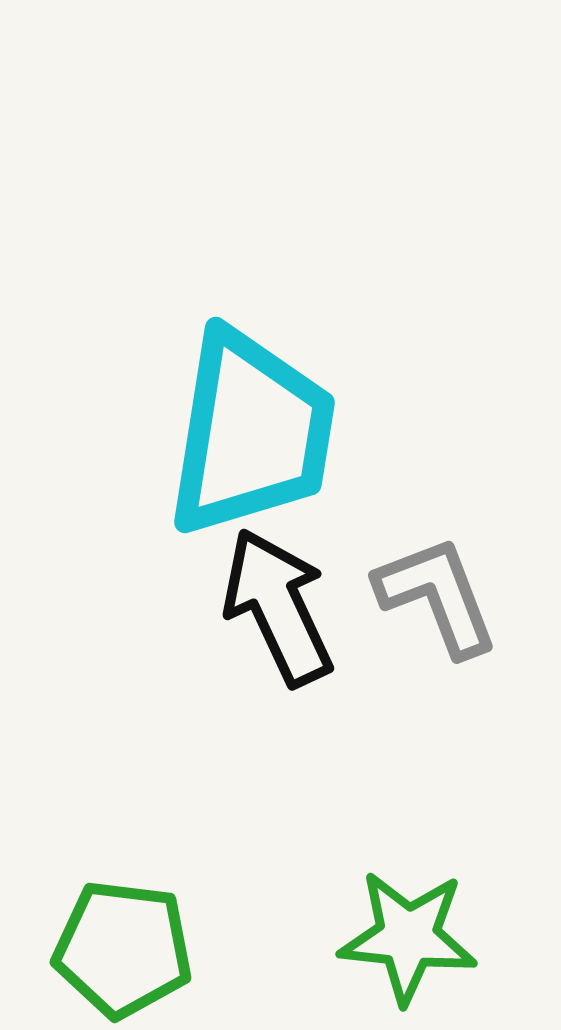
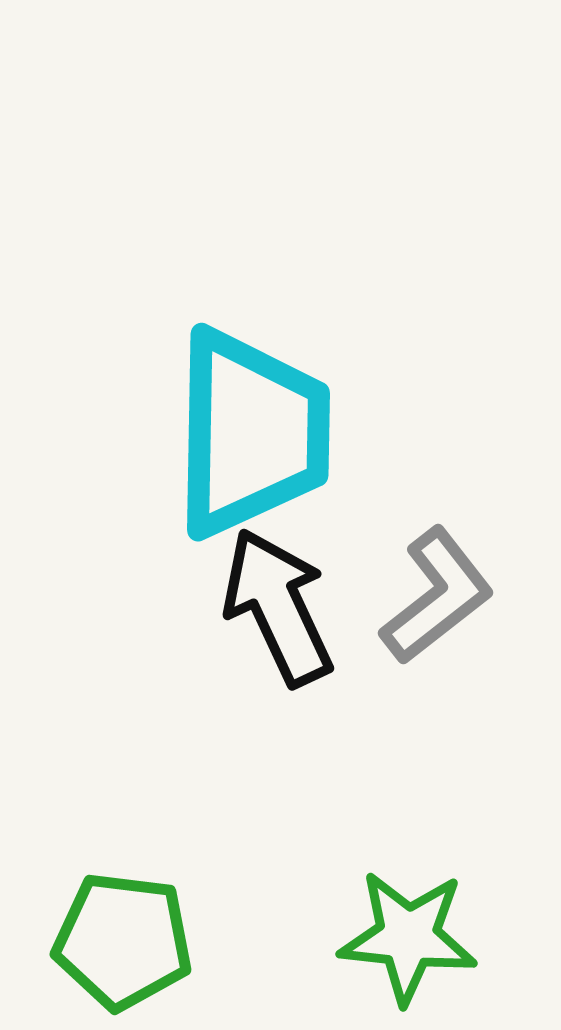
cyan trapezoid: rotated 8 degrees counterclockwise
gray L-shape: rotated 73 degrees clockwise
green pentagon: moved 8 px up
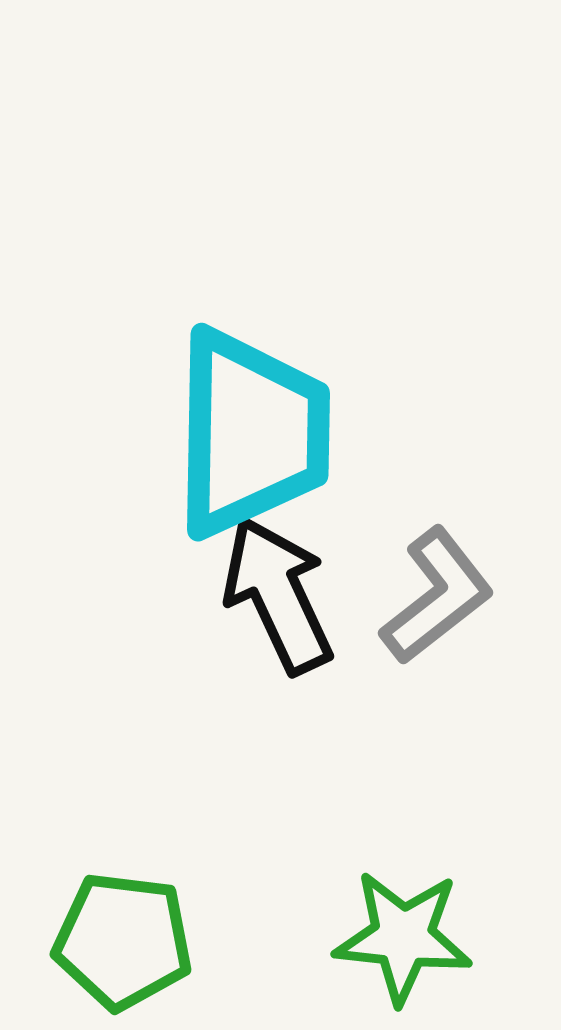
black arrow: moved 12 px up
green star: moved 5 px left
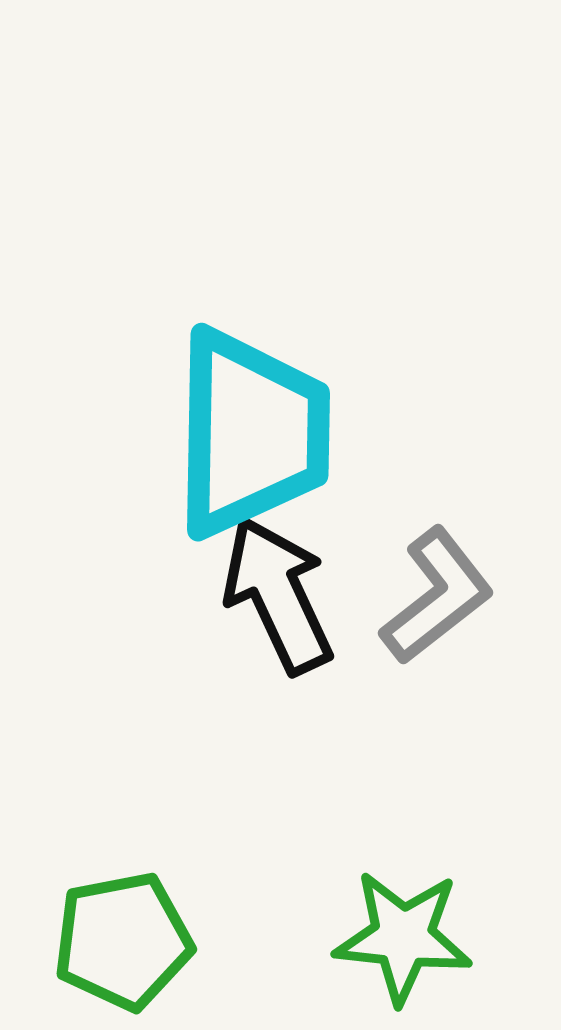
green pentagon: rotated 18 degrees counterclockwise
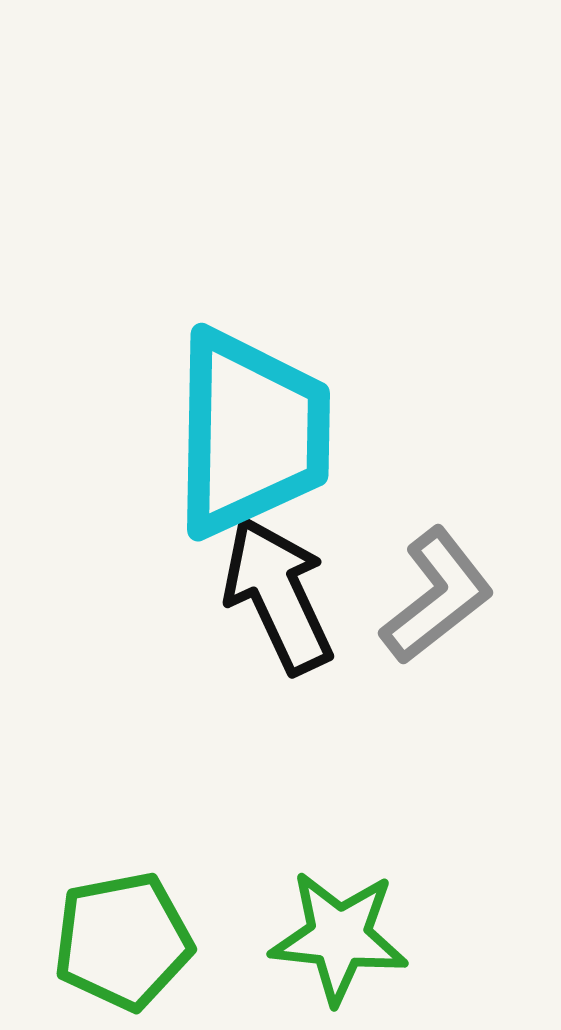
green star: moved 64 px left
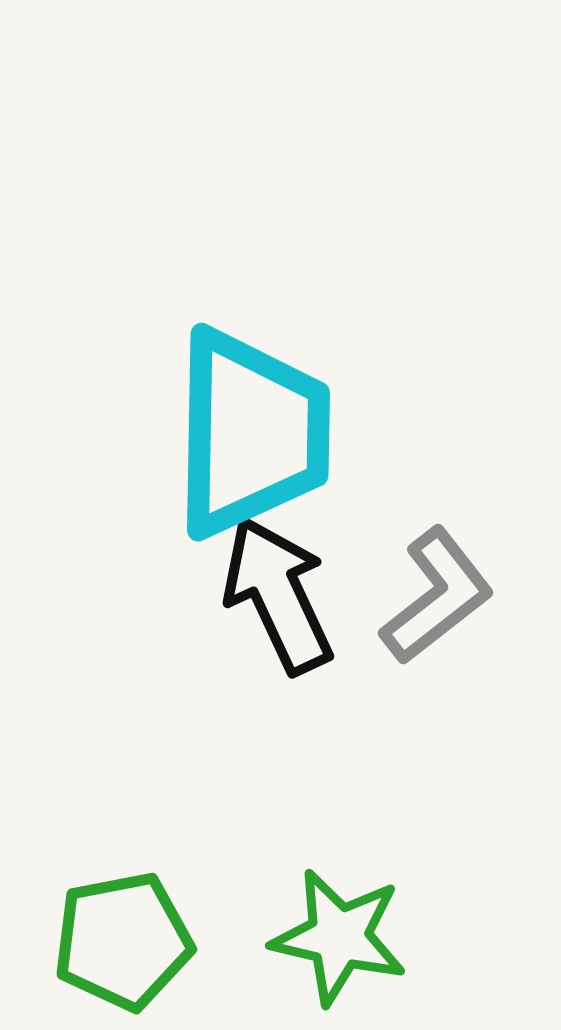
green star: rotated 7 degrees clockwise
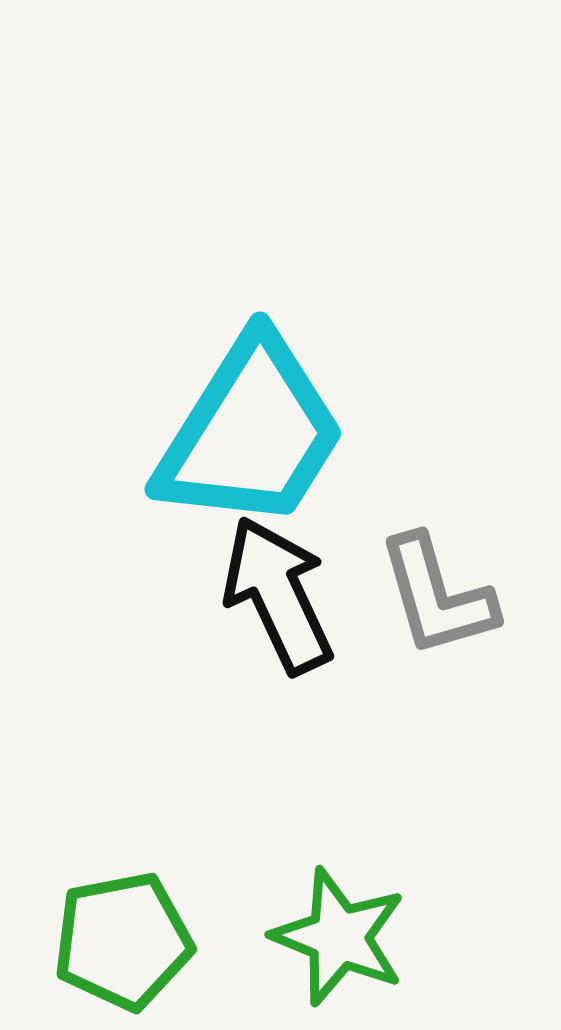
cyan trapezoid: rotated 31 degrees clockwise
gray L-shape: rotated 112 degrees clockwise
green star: rotated 9 degrees clockwise
